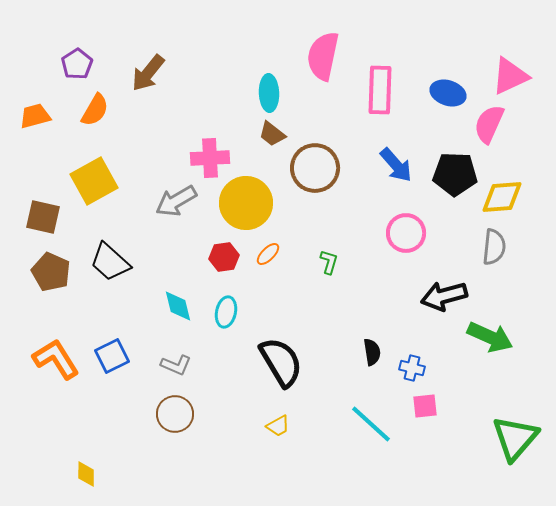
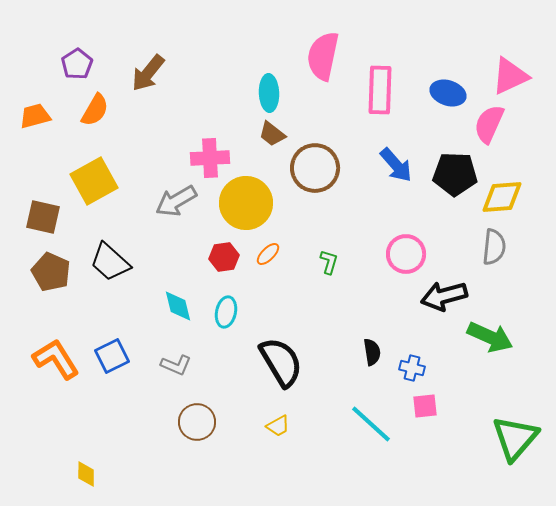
pink circle at (406, 233): moved 21 px down
brown circle at (175, 414): moved 22 px right, 8 px down
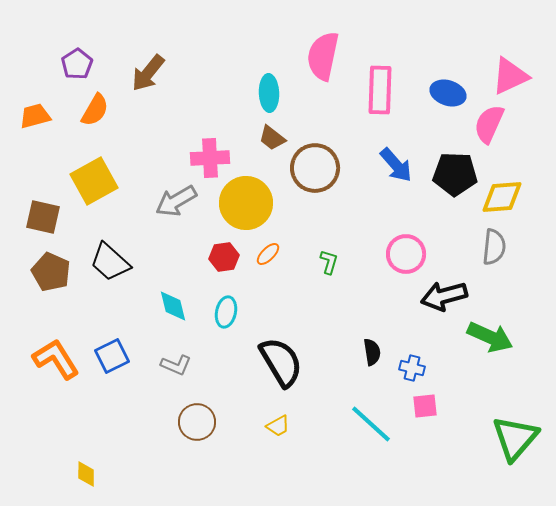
brown trapezoid at (272, 134): moved 4 px down
cyan diamond at (178, 306): moved 5 px left
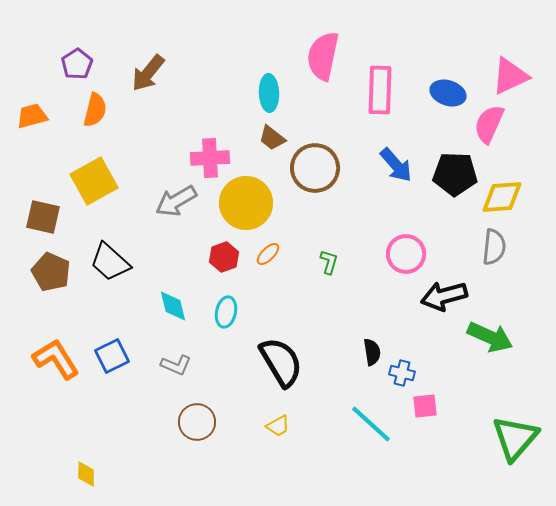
orange semicircle at (95, 110): rotated 16 degrees counterclockwise
orange trapezoid at (35, 116): moved 3 px left
red hexagon at (224, 257): rotated 12 degrees counterclockwise
blue cross at (412, 368): moved 10 px left, 5 px down
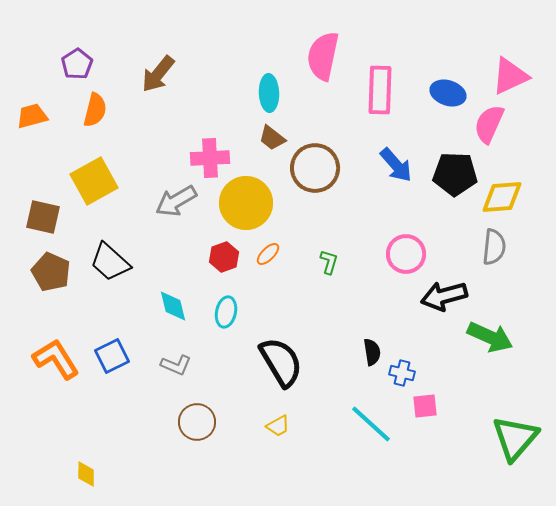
brown arrow at (148, 73): moved 10 px right, 1 px down
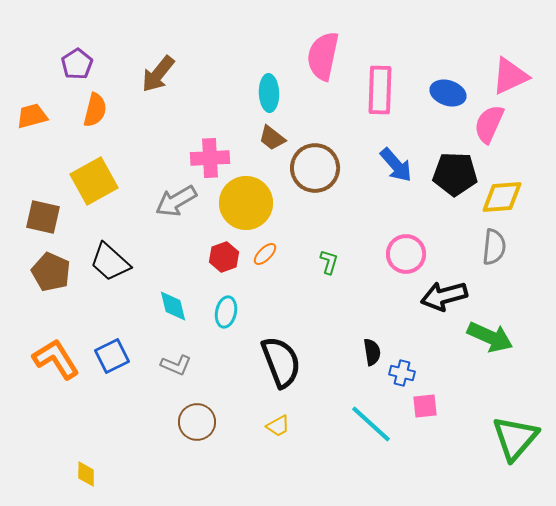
orange ellipse at (268, 254): moved 3 px left
black semicircle at (281, 362): rotated 10 degrees clockwise
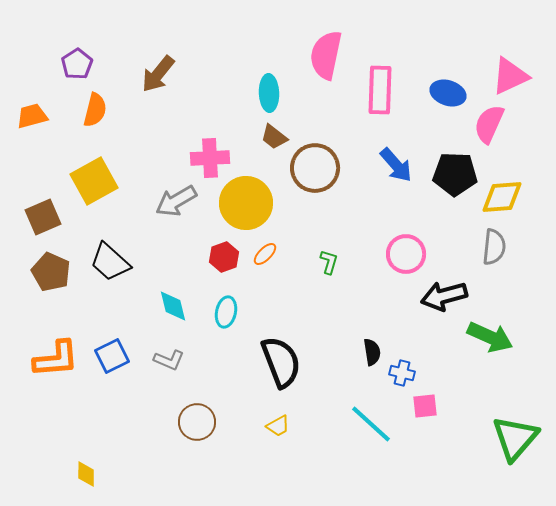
pink semicircle at (323, 56): moved 3 px right, 1 px up
brown trapezoid at (272, 138): moved 2 px right, 1 px up
brown square at (43, 217): rotated 36 degrees counterclockwise
orange L-shape at (56, 359): rotated 117 degrees clockwise
gray L-shape at (176, 365): moved 7 px left, 5 px up
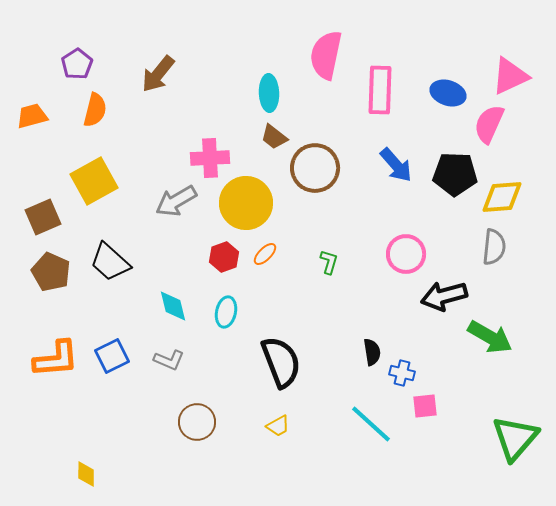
green arrow at (490, 337): rotated 6 degrees clockwise
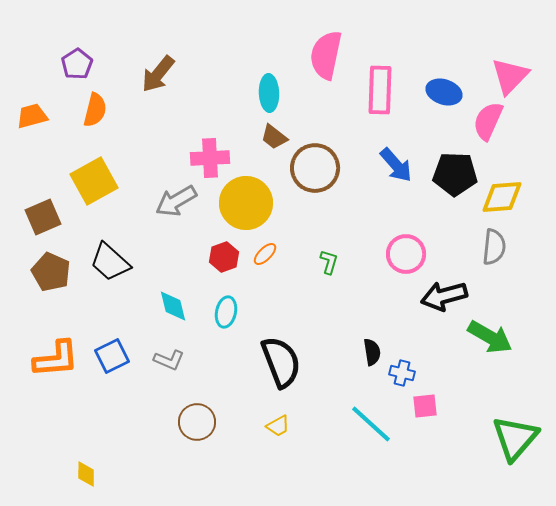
pink triangle at (510, 76): rotated 21 degrees counterclockwise
blue ellipse at (448, 93): moved 4 px left, 1 px up
pink semicircle at (489, 124): moved 1 px left, 3 px up
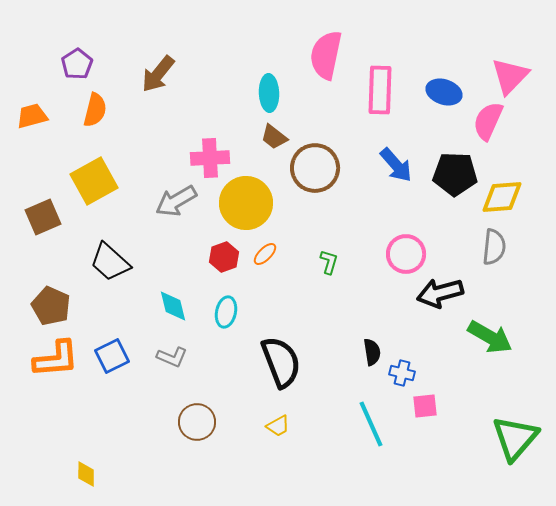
brown pentagon at (51, 272): moved 34 px down
black arrow at (444, 296): moved 4 px left, 3 px up
gray L-shape at (169, 360): moved 3 px right, 3 px up
cyan line at (371, 424): rotated 24 degrees clockwise
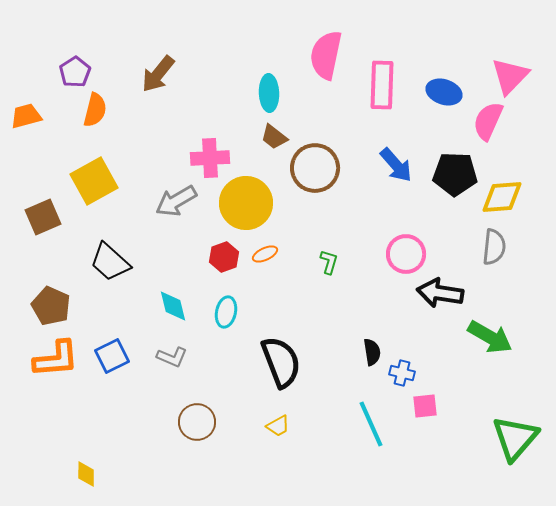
purple pentagon at (77, 64): moved 2 px left, 8 px down
pink rectangle at (380, 90): moved 2 px right, 5 px up
orange trapezoid at (32, 116): moved 6 px left
orange ellipse at (265, 254): rotated 20 degrees clockwise
black arrow at (440, 293): rotated 24 degrees clockwise
